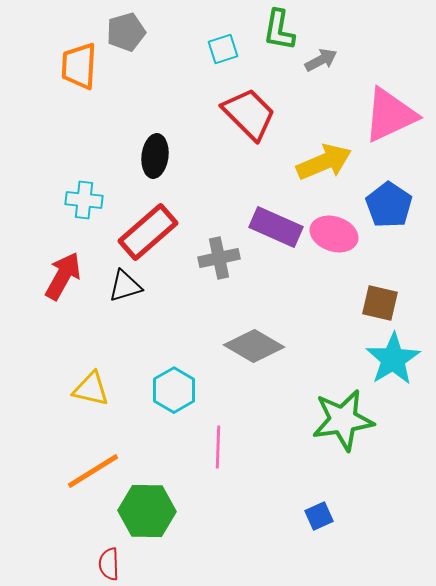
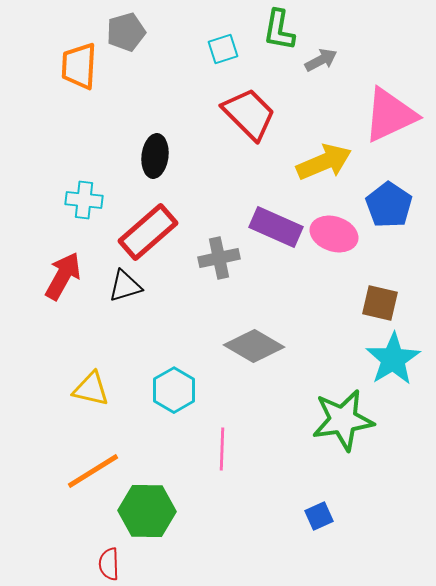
pink line: moved 4 px right, 2 px down
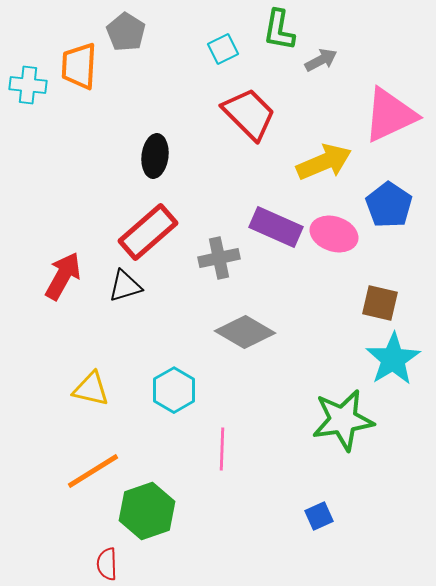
gray pentagon: rotated 24 degrees counterclockwise
cyan square: rotated 8 degrees counterclockwise
cyan cross: moved 56 px left, 115 px up
gray diamond: moved 9 px left, 14 px up
green hexagon: rotated 20 degrees counterclockwise
red semicircle: moved 2 px left
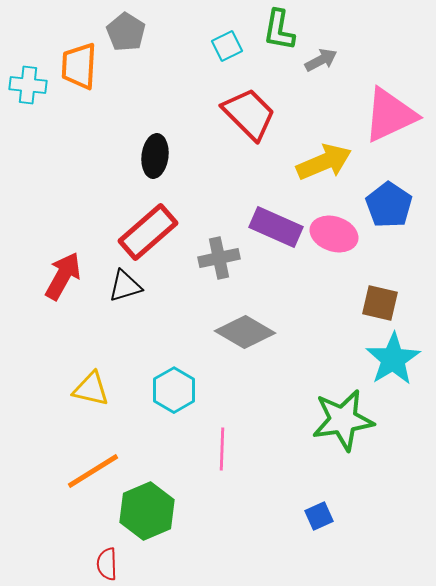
cyan square: moved 4 px right, 3 px up
green hexagon: rotated 4 degrees counterclockwise
